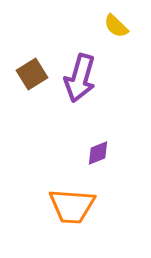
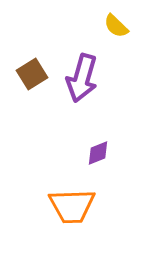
purple arrow: moved 2 px right
orange trapezoid: rotated 6 degrees counterclockwise
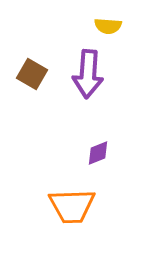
yellow semicircle: moved 8 px left; rotated 40 degrees counterclockwise
brown square: rotated 28 degrees counterclockwise
purple arrow: moved 6 px right, 4 px up; rotated 12 degrees counterclockwise
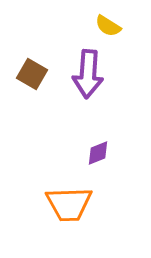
yellow semicircle: rotated 28 degrees clockwise
orange trapezoid: moved 3 px left, 2 px up
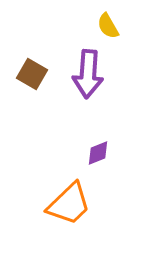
yellow semicircle: rotated 28 degrees clockwise
orange trapezoid: rotated 42 degrees counterclockwise
